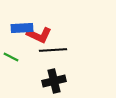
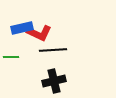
blue rectangle: rotated 10 degrees counterclockwise
red L-shape: moved 2 px up
green line: rotated 28 degrees counterclockwise
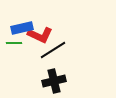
red L-shape: moved 1 px right, 2 px down
black line: rotated 28 degrees counterclockwise
green line: moved 3 px right, 14 px up
